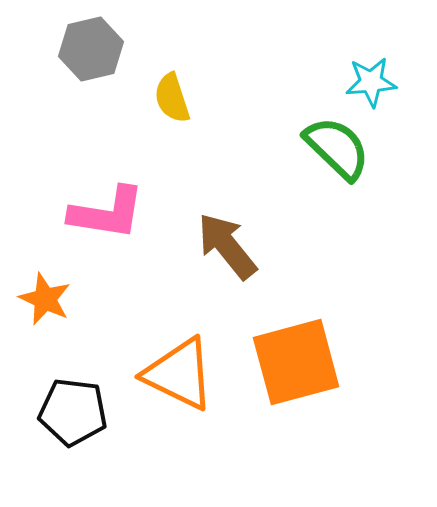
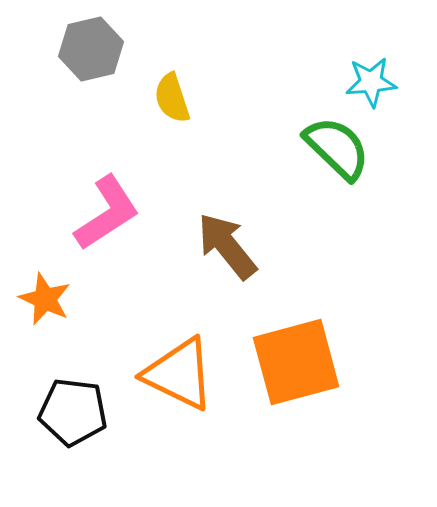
pink L-shape: rotated 42 degrees counterclockwise
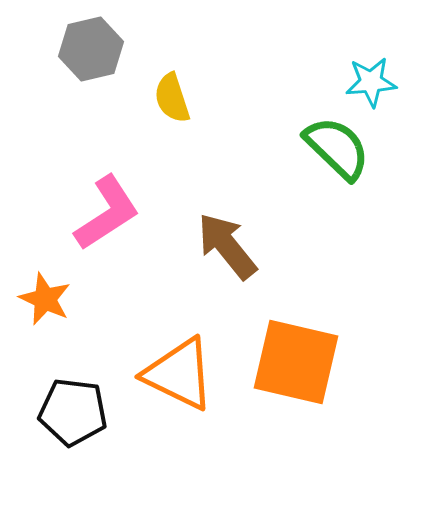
orange square: rotated 28 degrees clockwise
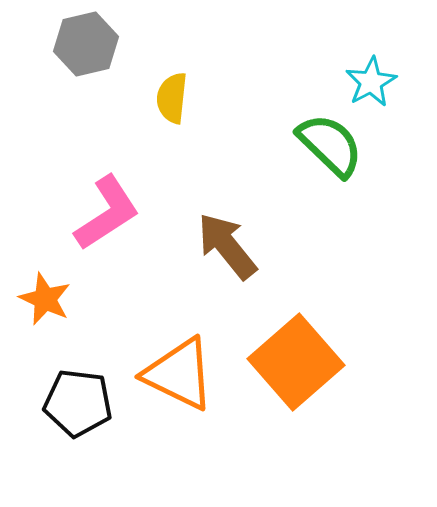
gray hexagon: moved 5 px left, 5 px up
cyan star: rotated 24 degrees counterclockwise
yellow semicircle: rotated 24 degrees clockwise
green semicircle: moved 7 px left, 3 px up
orange square: rotated 36 degrees clockwise
black pentagon: moved 5 px right, 9 px up
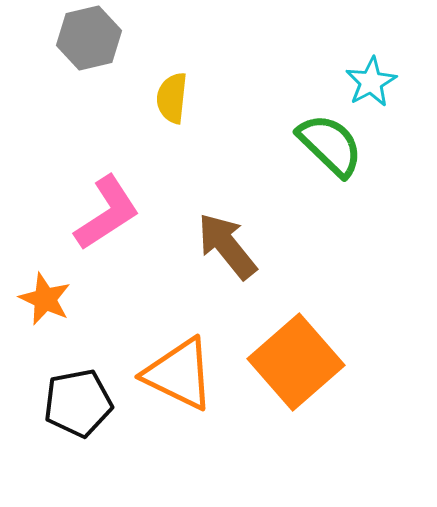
gray hexagon: moved 3 px right, 6 px up
black pentagon: rotated 18 degrees counterclockwise
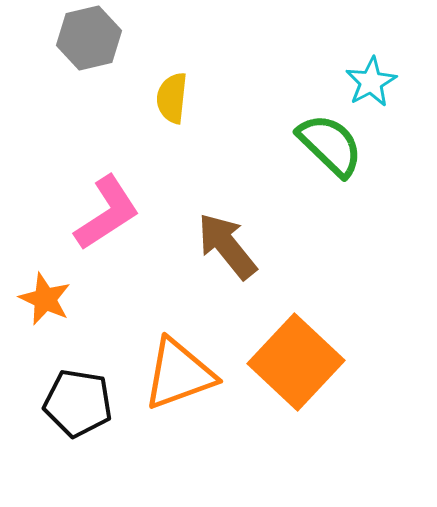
orange square: rotated 6 degrees counterclockwise
orange triangle: rotated 46 degrees counterclockwise
black pentagon: rotated 20 degrees clockwise
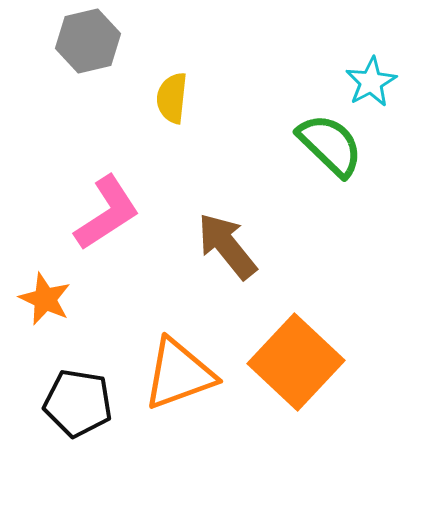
gray hexagon: moved 1 px left, 3 px down
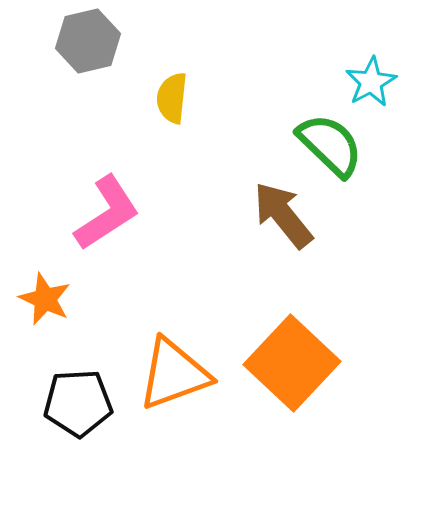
brown arrow: moved 56 px right, 31 px up
orange square: moved 4 px left, 1 px down
orange triangle: moved 5 px left
black pentagon: rotated 12 degrees counterclockwise
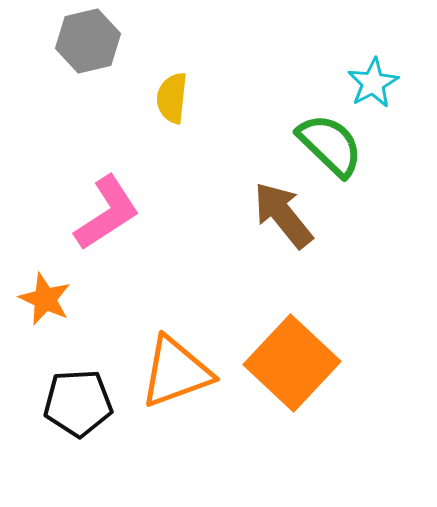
cyan star: moved 2 px right, 1 px down
orange triangle: moved 2 px right, 2 px up
